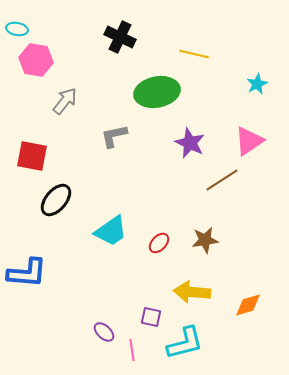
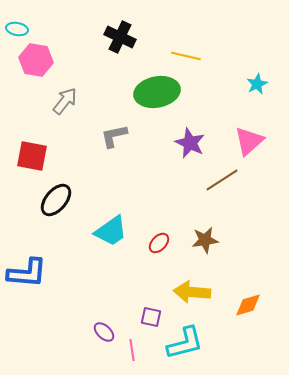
yellow line: moved 8 px left, 2 px down
pink triangle: rotated 8 degrees counterclockwise
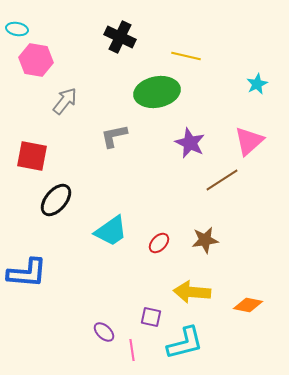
orange diamond: rotated 28 degrees clockwise
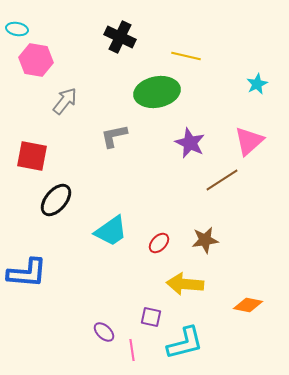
yellow arrow: moved 7 px left, 8 px up
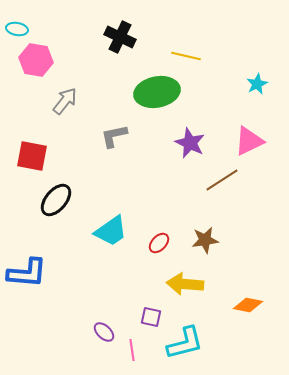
pink triangle: rotated 16 degrees clockwise
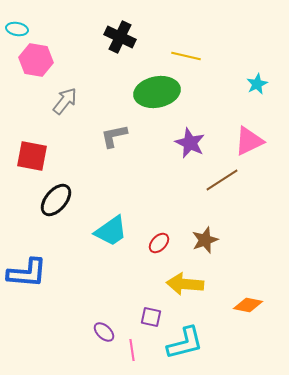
brown star: rotated 12 degrees counterclockwise
